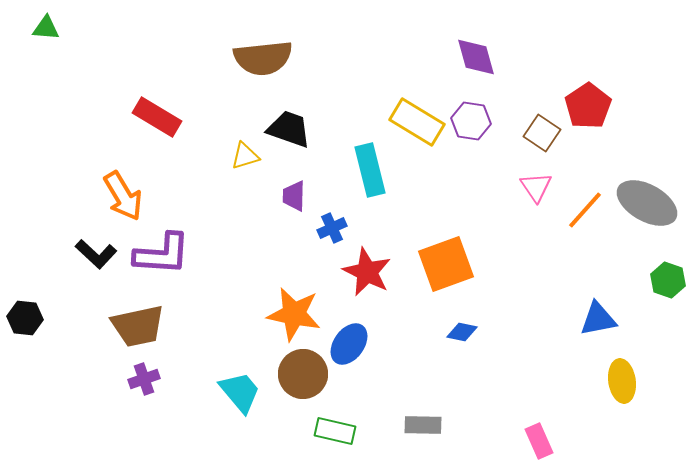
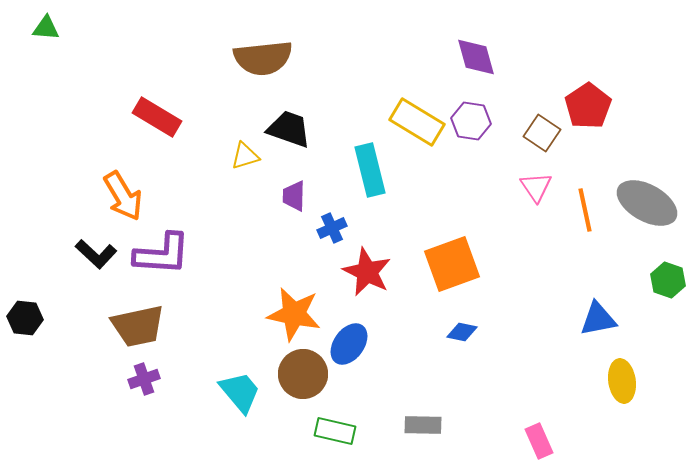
orange line: rotated 54 degrees counterclockwise
orange square: moved 6 px right
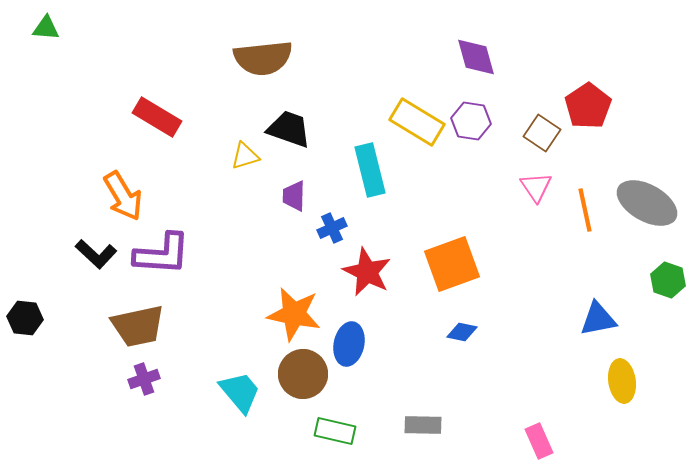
blue ellipse: rotated 24 degrees counterclockwise
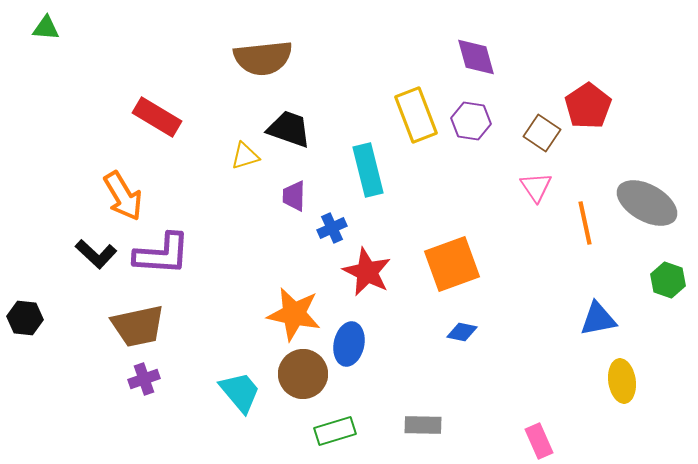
yellow rectangle: moved 1 px left, 7 px up; rotated 38 degrees clockwise
cyan rectangle: moved 2 px left
orange line: moved 13 px down
green rectangle: rotated 30 degrees counterclockwise
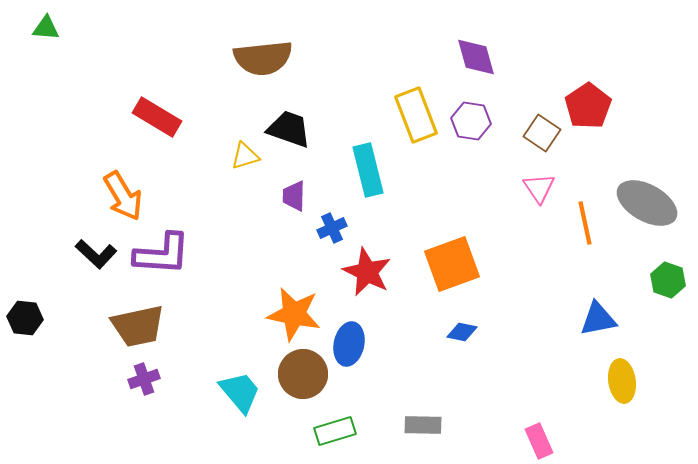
pink triangle: moved 3 px right, 1 px down
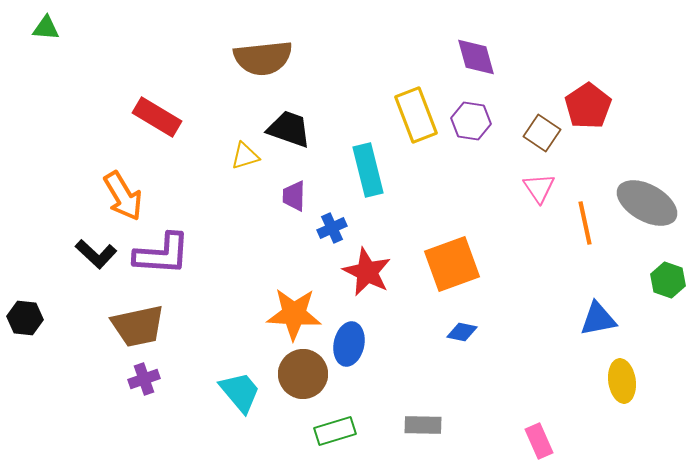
orange star: rotated 8 degrees counterclockwise
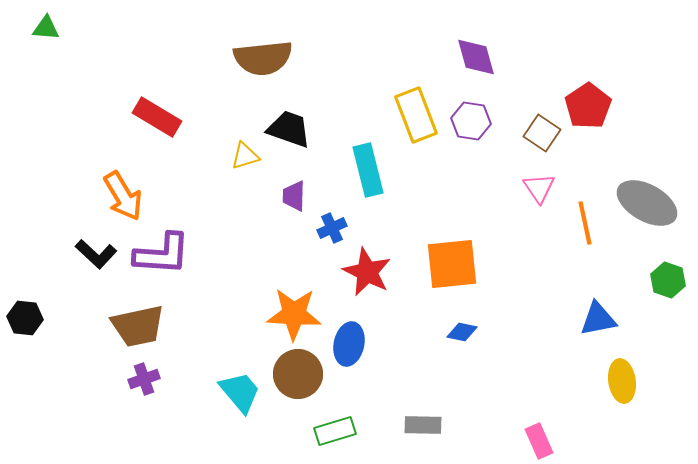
orange square: rotated 14 degrees clockwise
brown circle: moved 5 px left
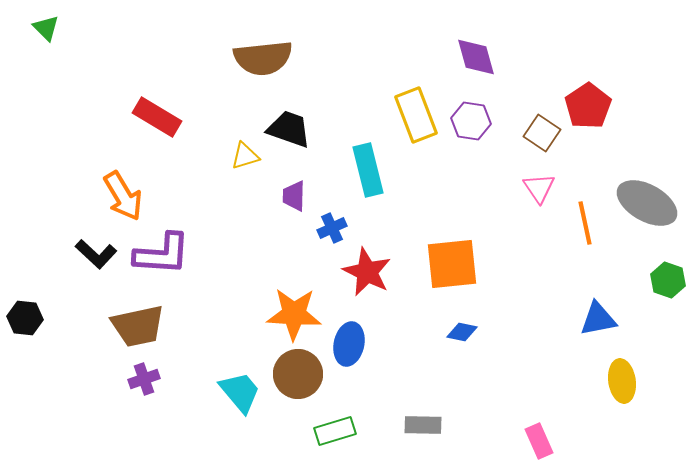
green triangle: rotated 40 degrees clockwise
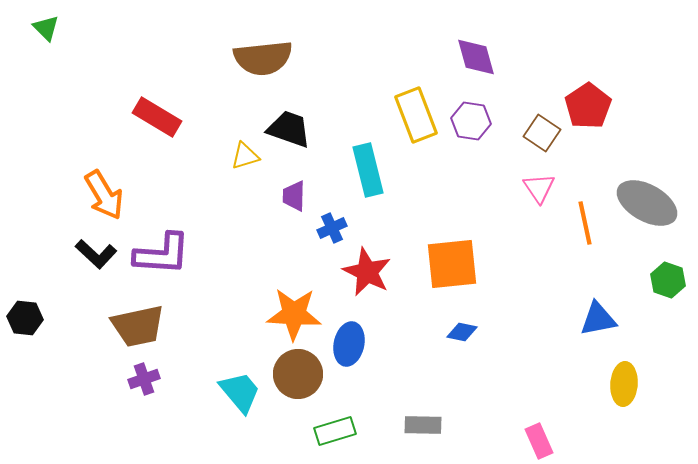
orange arrow: moved 19 px left, 1 px up
yellow ellipse: moved 2 px right, 3 px down; rotated 12 degrees clockwise
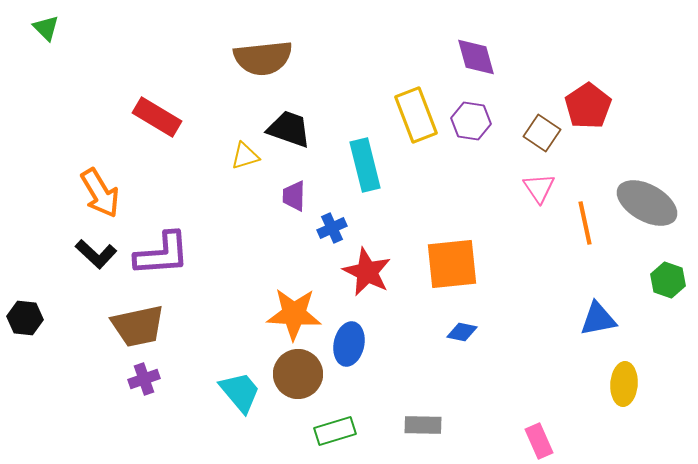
cyan rectangle: moved 3 px left, 5 px up
orange arrow: moved 4 px left, 2 px up
purple L-shape: rotated 8 degrees counterclockwise
